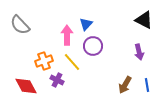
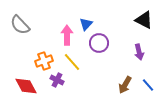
purple circle: moved 6 px right, 3 px up
blue line: moved 1 px right; rotated 32 degrees counterclockwise
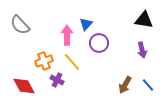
black triangle: rotated 18 degrees counterclockwise
purple arrow: moved 3 px right, 2 px up
red diamond: moved 2 px left
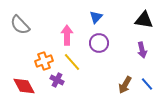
blue triangle: moved 10 px right, 7 px up
blue line: moved 1 px left, 1 px up
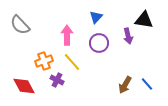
purple arrow: moved 14 px left, 14 px up
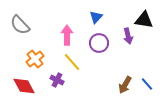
orange cross: moved 9 px left, 2 px up; rotated 18 degrees counterclockwise
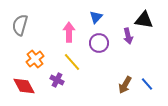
gray semicircle: rotated 60 degrees clockwise
pink arrow: moved 2 px right, 3 px up
